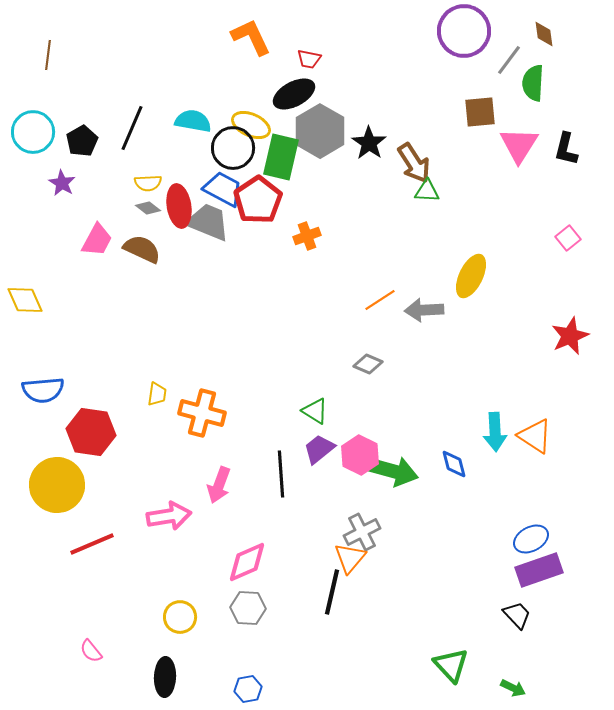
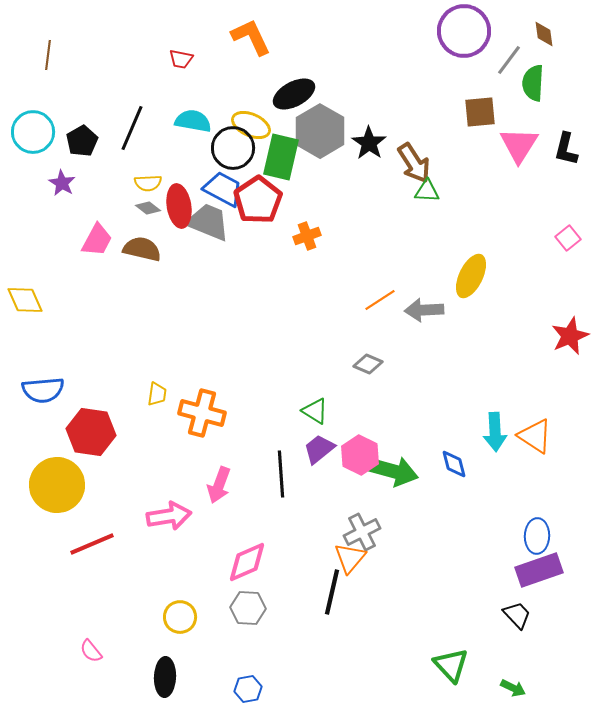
red trapezoid at (309, 59): moved 128 px left
brown semicircle at (142, 249): rotated 12 degrees counterclockwise
blue ellipse at (531, 539): moved 6 px right, 3 px up; rotated 60 degrees counterclockwise
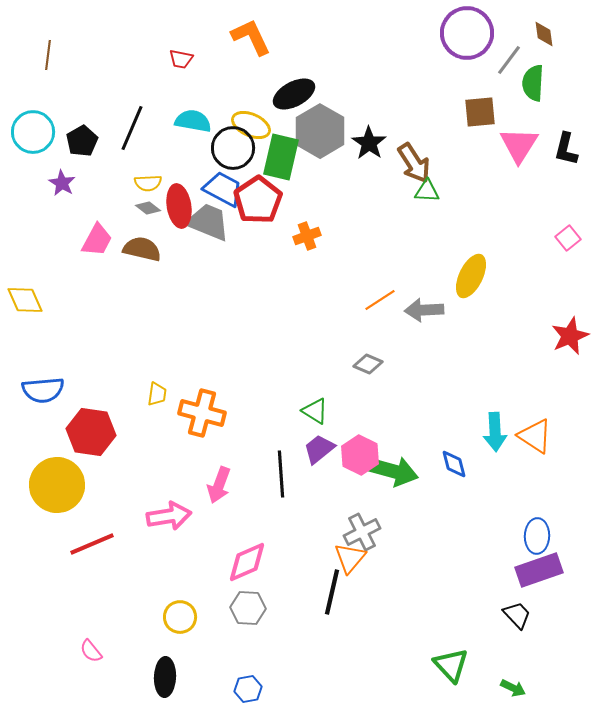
purple circle at (464, 31): moved 3 px right, 2 px down
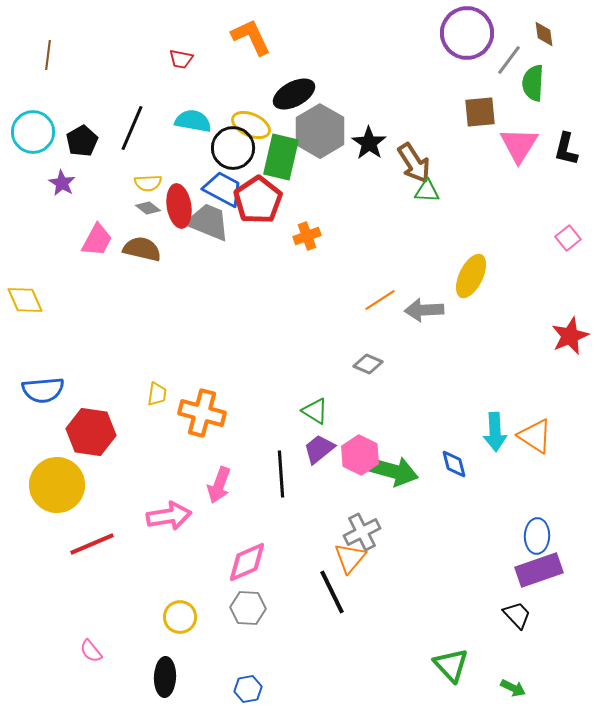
black line at (332, 592): rotated 39 degrees counterclockwise
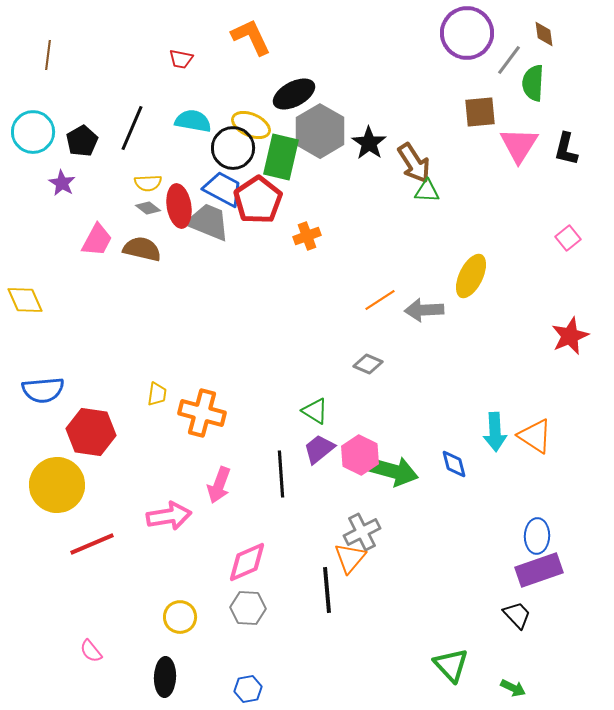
black line at (332, 592): moved 5 px left, 2 px up; rotated 21 degrees clockwise
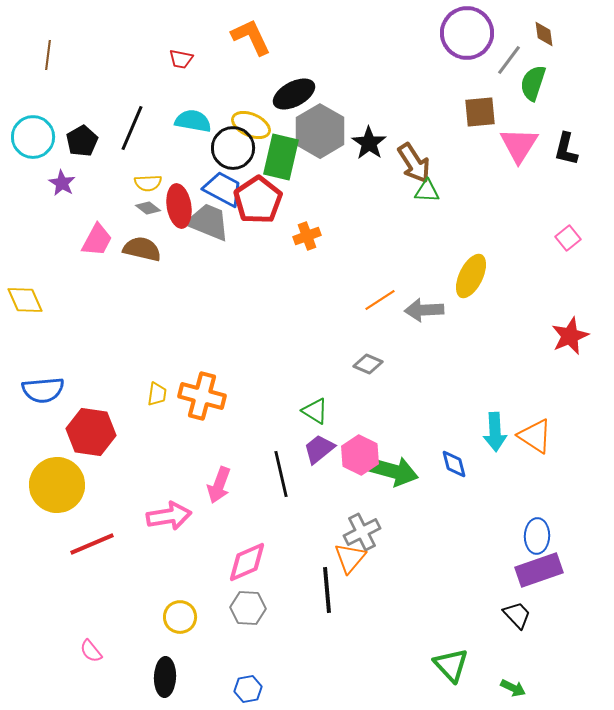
green semicircle at (533, 83): rotated 15 degrees clockwise
cyan circle at (33, 132): moved 5 px down
orange cross at (202, 413): moved 17 px up
black line at (281, 474): rotated 9 degrees counterclockwise
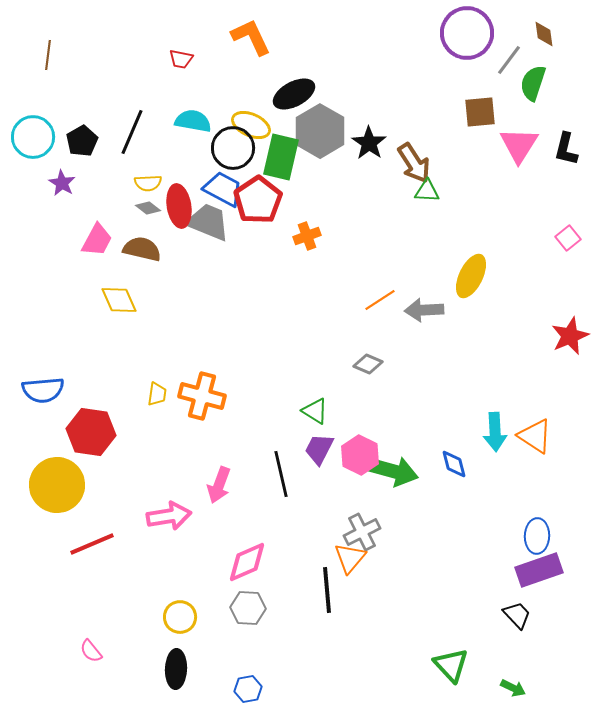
black line at (132, 128): moved 4 px down
yellow diamond at (25, 300): moved 94 px right
purple trapezoid at (319, 449): rotated 24 degrees counterclockwise
black ellipse at (165, 677): moved 11 px right, 8 px up
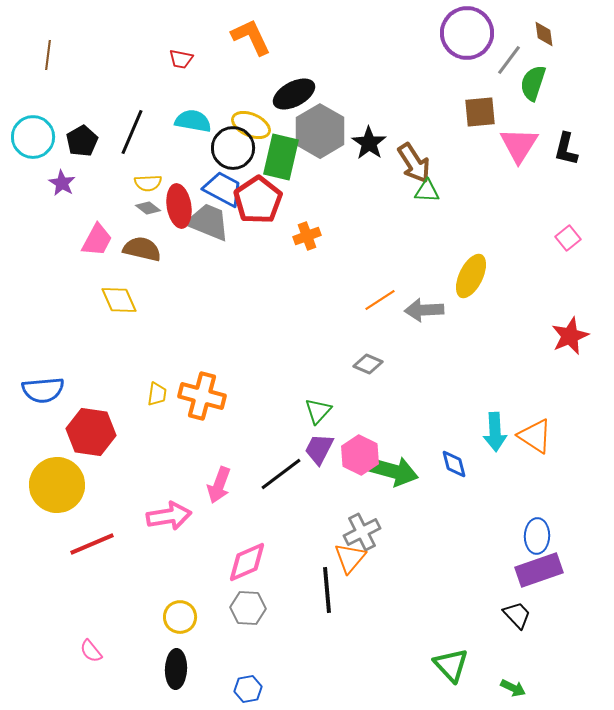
green triangle at (315, 411): moved 3 px right; rotated 40 degrees clockwise
black line at (281, 474): rotated 66 degrees clockwise
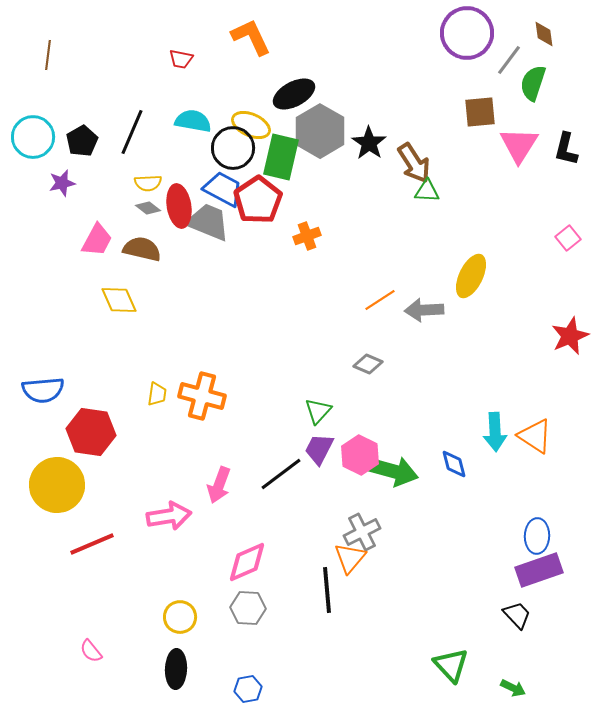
purple star at (62, 183): rotated 28 degrees clockwise
